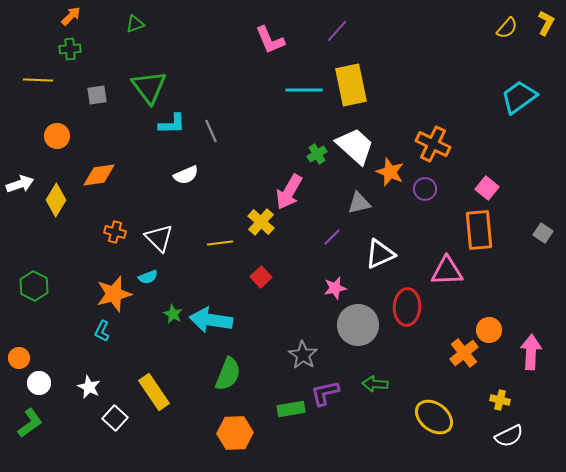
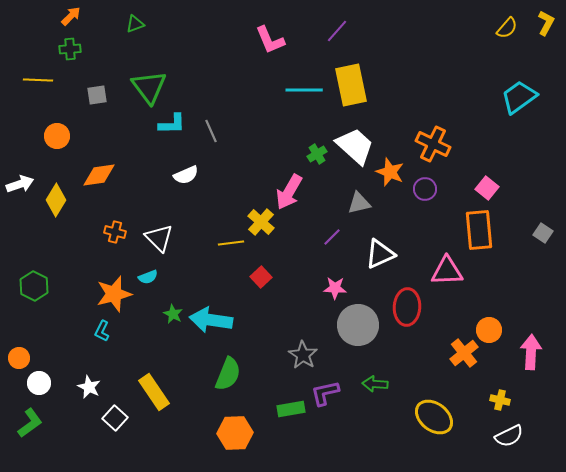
yellow line at (220, 243): moved 11 px right
pink star at (335, 288): rotated 15 degrees clockwise
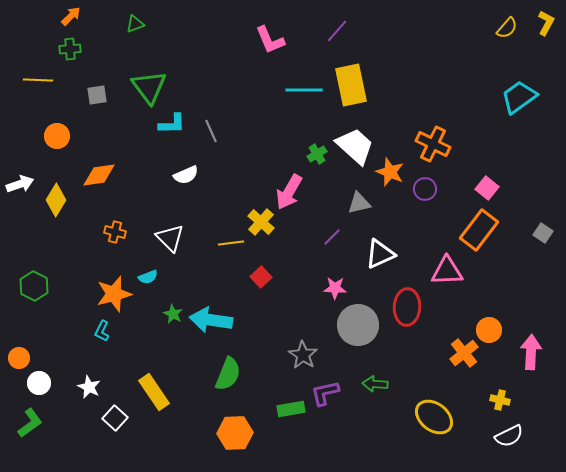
orange rectangle at (479, 230): rotated 42 degrees clockwise
white triangle at (159, 238): moved 11 px right
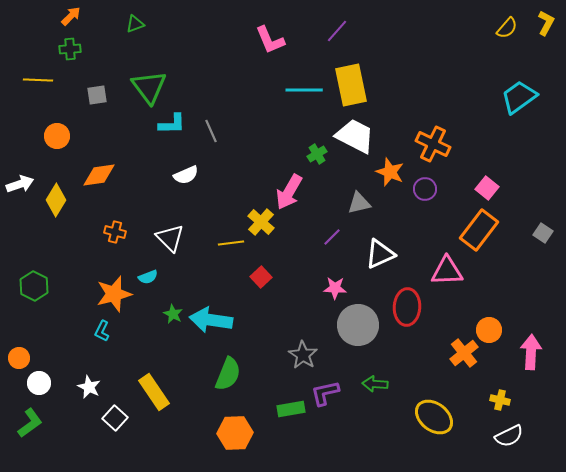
white trapezoid at (355, 146): moved 10 px up; rotated 15 degrees counterclockwise
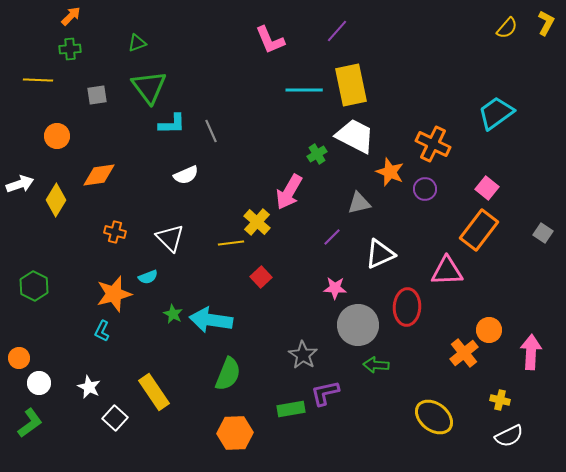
green triangle at (135, 24): moved 2 px right, 19 px down
cyan trapezoid at (519, 97): moved 23 px left, 16 px down
yellow cross at (261, 222): moved 4 px left
green arrow at (375, 384): moved 1 px right, 19 px up
